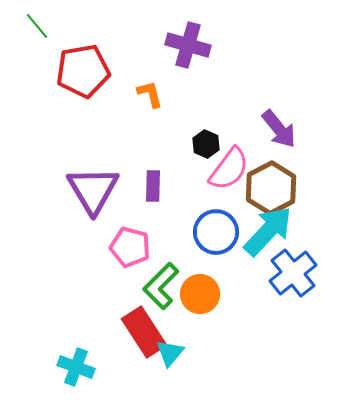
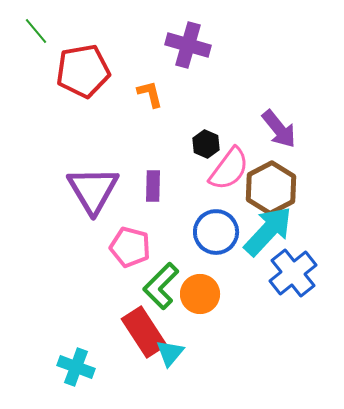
green line: moved 1 px left, 5 px down
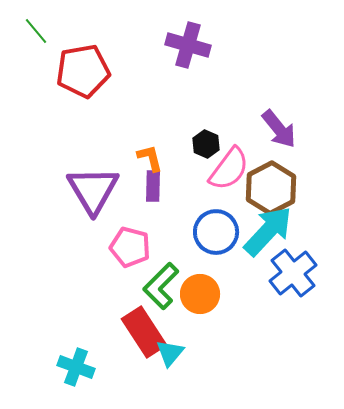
orange L-shape: moved 64 px down
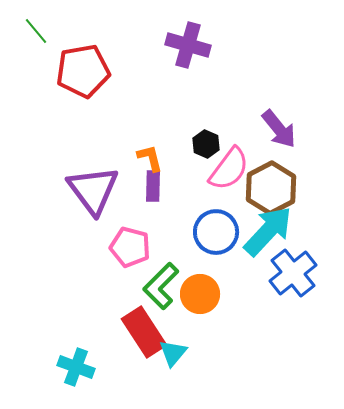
purple triangle: rotated 6 degrees counterclockwise
cyan triangle: moved 3 px right
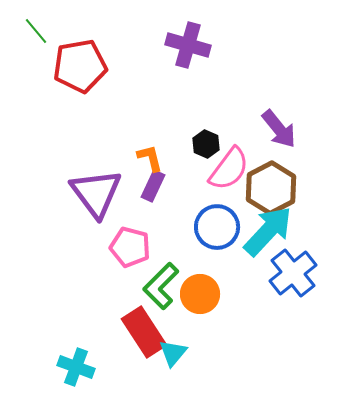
red pentagon: moved 3 px left, 5 px up
purple rectangle: rotated 24 degrees clockwise
purple triangle: moved 3 px right, 3 px down
blue circle: moved 1 px right, 5 px up
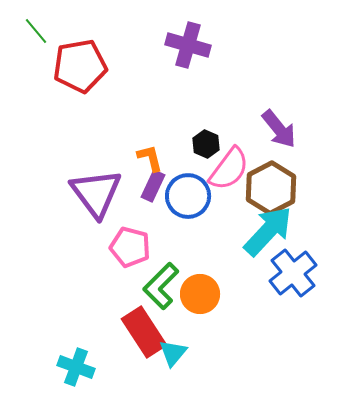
blue circle: moved 29 px left, 31 px up
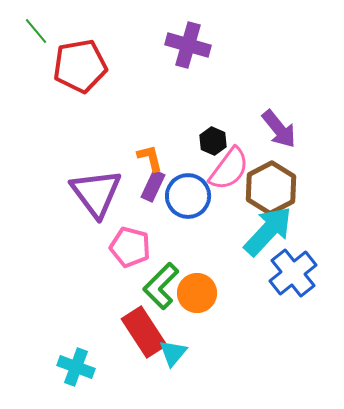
black hexagon: moved 7 px right, 3 px up
orange circle: moved 3 px left, 1 px up
